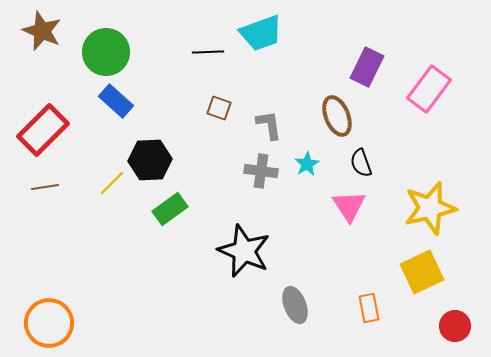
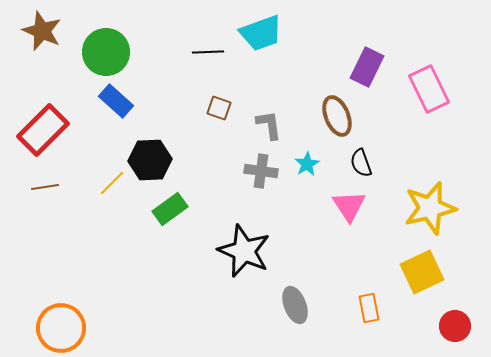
pink rectangle: rotated 63 degrees counterclockwise
orange circle: moved 12 px right, 5 px down
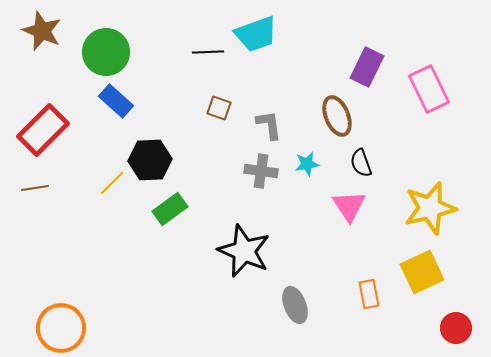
cyan trapezoid: moved 5 px left, 1 px down
cyan star: rotated 20 degrees clockwise
brown line: moved 10 px left, 1 px down
orange rectangle: moved 14 px up
red circle: moved 1 px right, 2 px down
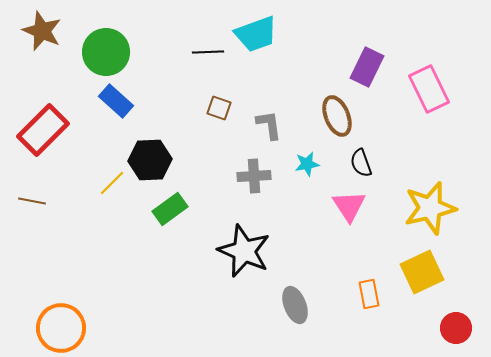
gray cross: moved 7 px left, 5 px down; rotated 12 degrees counterclockwise
brown line: moved 3 px left, 13 px down; rotated 20 degrees clockwise
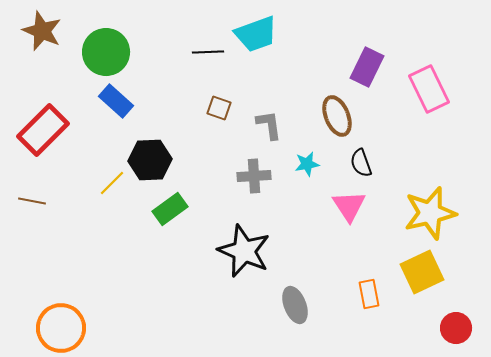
yellow star: moved 5 px down
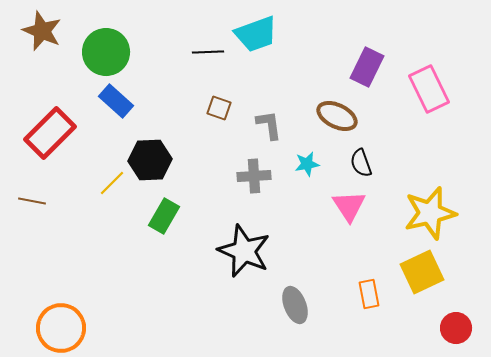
brown ellipse: rotated 42 degrees counterclockwise
red rectangle: moved 7 px right, 3 px down
green rectangle: moved 6 px left, 7 px down; rotated 24 degrees counterclockwise
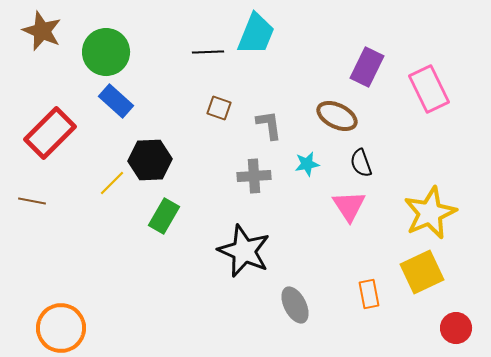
cyan trapezoid: rotated 48 degrees counterclockwise
yellow star: rotated 10 degrees counterclockwise
gray ellipse: rotated 6 degrees counterclockwise
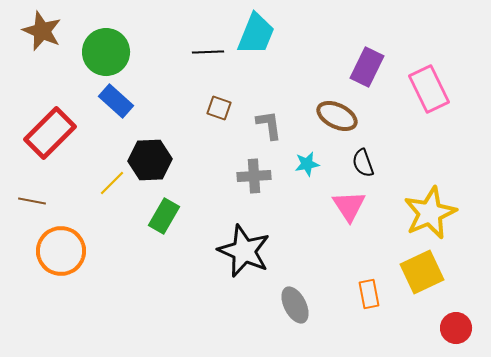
black semicircle: moved 2 px right
orange circle: moved 77 px up
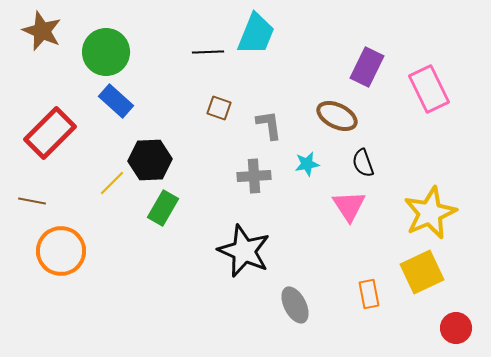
green rectangle: moved 1 px left, 8 px up
